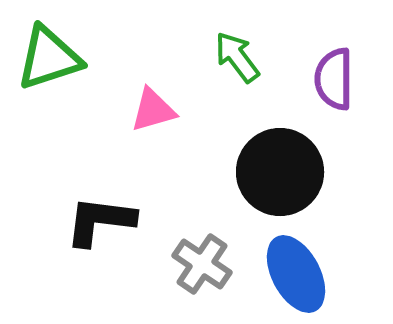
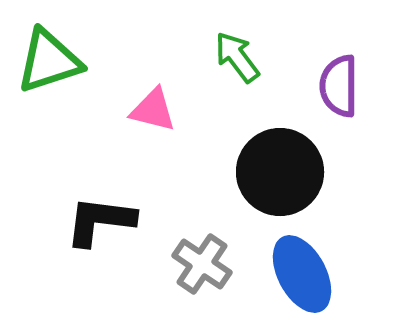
green triangle: moved 3 px down
purple semicircle: moved 5 px right, 7 px down
pink triangle: rotated 30 degrees clockwise
blue ellipse: moved 6 px right
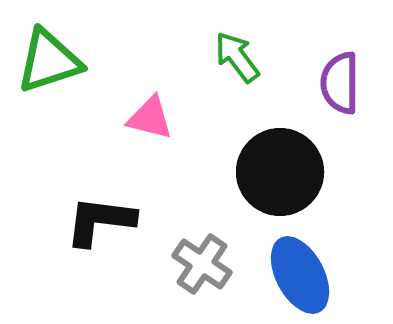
purple semicircle: moved 1 px right, 3 px up
pink triangle: moved 3 px left, 8 px down
blue ellipse: moved 2 px left, 1 px down
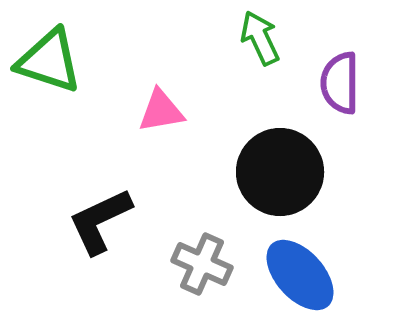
green arrow: moved 23 px right, 19 px up; rotated 12 degrees clockwise
green triangle: rotated 36 degrees clockwise
pink triangle: moved 11 px right, 7 px up; rotated 24 degrees counterclockwise
black L-shape: rotated 32 degrees counterclockwise
gray cross: rotated 10 degrees counterclockwise
blue ellipse: rotated 14 degrees counterclockwise
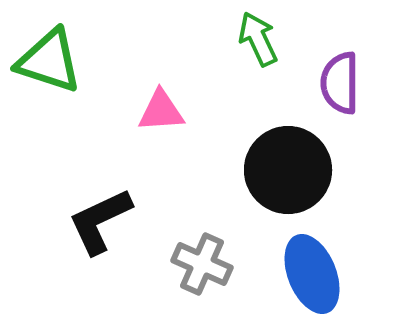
green arrow: moved 2 px left, 1 px down
pink triangle: rotated 6 degrees clockwise
black circle: moved 8 px right, 2 px up
blue ellipse: moved 12 px right, 1 px up; rotated 20 degrees clockwise
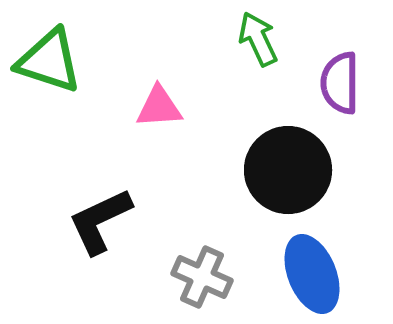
pink triangle: moved 2 px left, 4 px up
gray cross: moved 13 px down
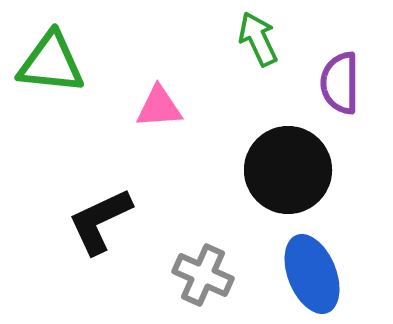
green triangle: moved 2 px right, 2 px down; rotated 12 degrees counterclockwise
gray cross: moved 1 px right, 2 px up
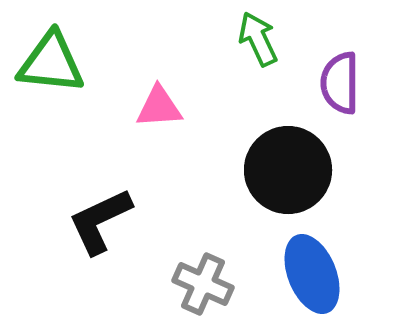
gray cross: moved 9 px down
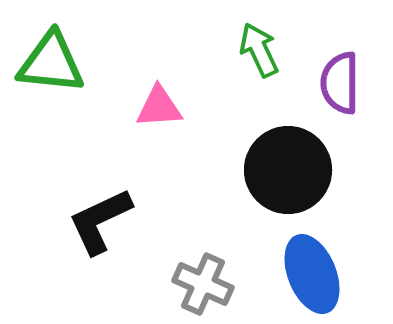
green arrow: moved 1 px right, 11 px down
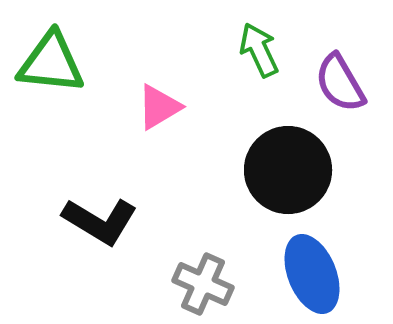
purple semicircle: rotated 30 degrees counterclockwise
pink triangle: rotated 27 degrees counterclockwise
black L-shape: rotated 124 degrees counterclockwise
